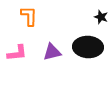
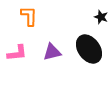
black ellipse: moved 1 px right, 2 px down; rotated 52 degrees clockwise
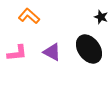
orange L-shape: rotated 50 degrees counterclockwise
purple triangle: rotated 42 degrees clockwise
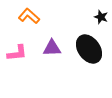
purple triangle: moved 4 px up; rotated 30 degrees counterclockwise
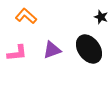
orange L-shape: moved 3 px left
purple triangle: moved 2 px down; rotated 18 degrees counterclockwise
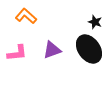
black star: moved 6 px left, 5 px down
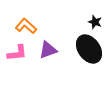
orange L-shape: moved 10 px down
purple triangle: moved 4 px left
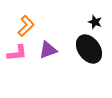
orange L-shape: rotated 95 degrees clockwise
